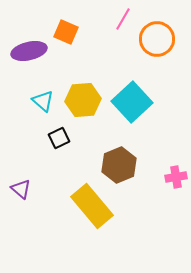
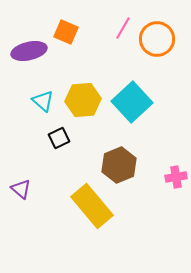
pink line: moved 9 px down
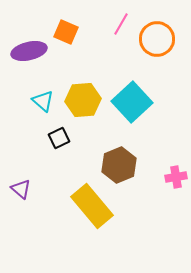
pink line: moved 2 px left, 4 px up
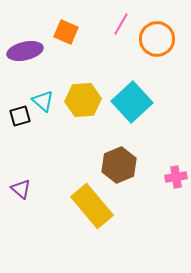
purple ellipse: moved 4 px left
black square: moved 39 px left, 22 px up; rotated 10 degrees clockwise
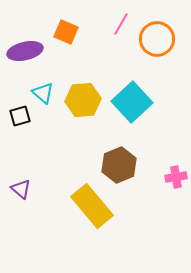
cyan triangle: moved 8 px up
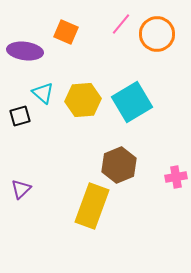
pink line: rotated 10 degrees clockwise
orange circle: moved 5 px up
purple ellipse: rotated 20 degrees clockwise
cyan square: rotated 12 degrees clockwise
purple triangle: rotated 35 degrees clockwise
yellow rectangle: rotated 60 degrees clockwise
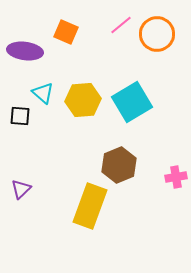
pink line: moved 1 px down; rotated 10 degrees clockwise
black square: rotated 20 degrees clockwise
yellow rectangle: moved 2 px left
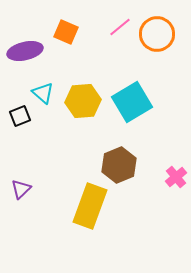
pink line: moved 1 px left, 2 px down
purple ellipse: rotated 20 degrees counterclockwise
yellow hexagon: moved 1 px down
black square: rotated 25 degrees counterclockwise
pink cross: rotated 30 degrees counterclockwise
